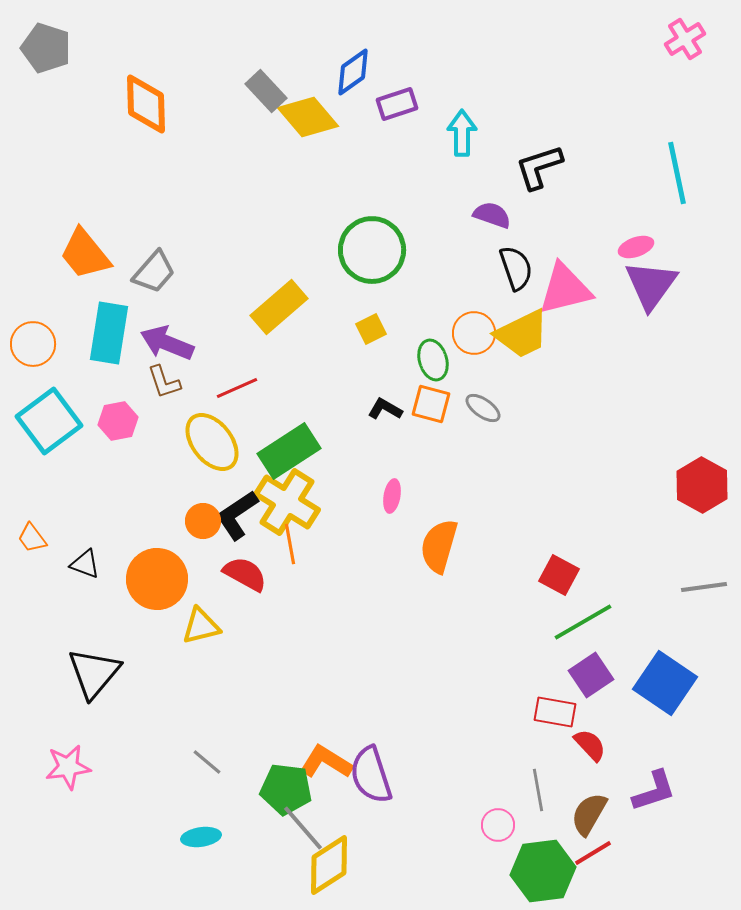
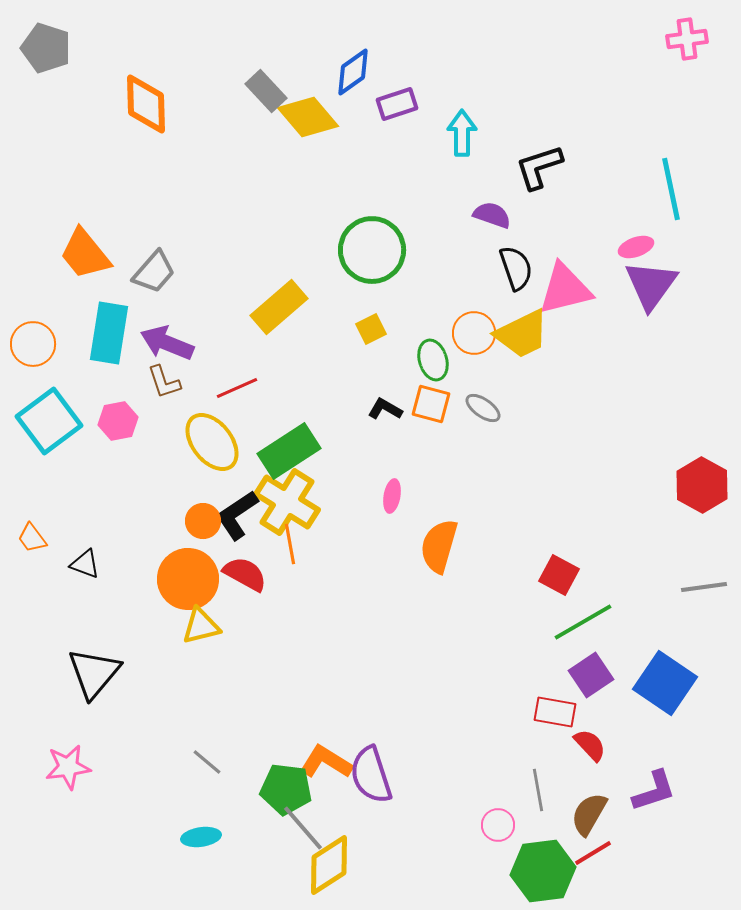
pink cross at (685, 39): moved 2 px right; rotated 24 degrees clockwise
cyan line at (677, 173): moved 6 px left, 16 px down
orange circle at (157, 579): moved 31 px right
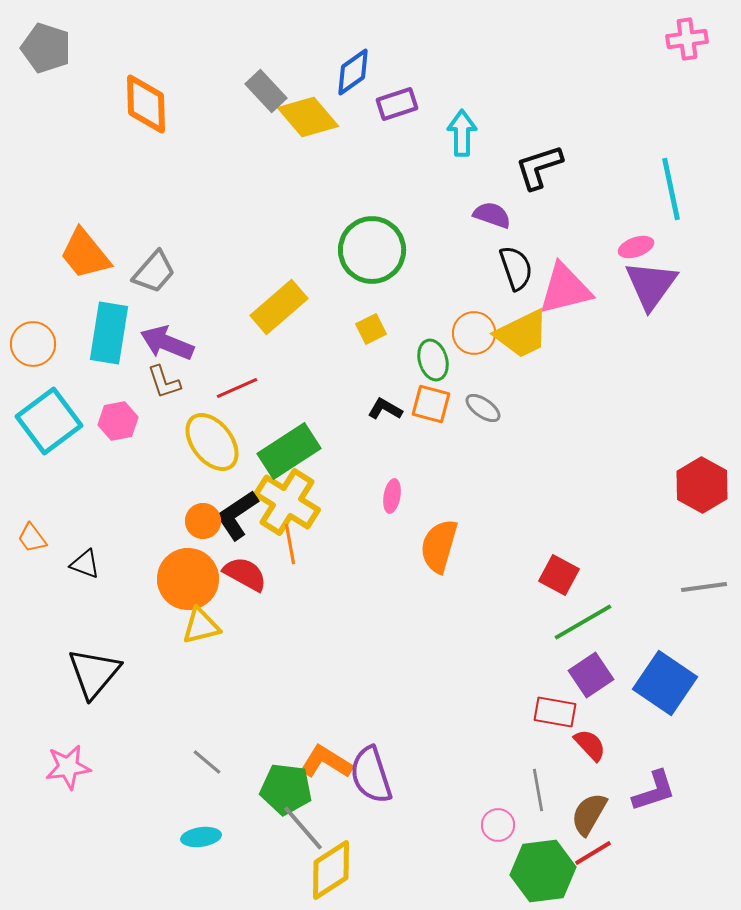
yellow diamond at (329, 865): moved 2 px right, 5 px down
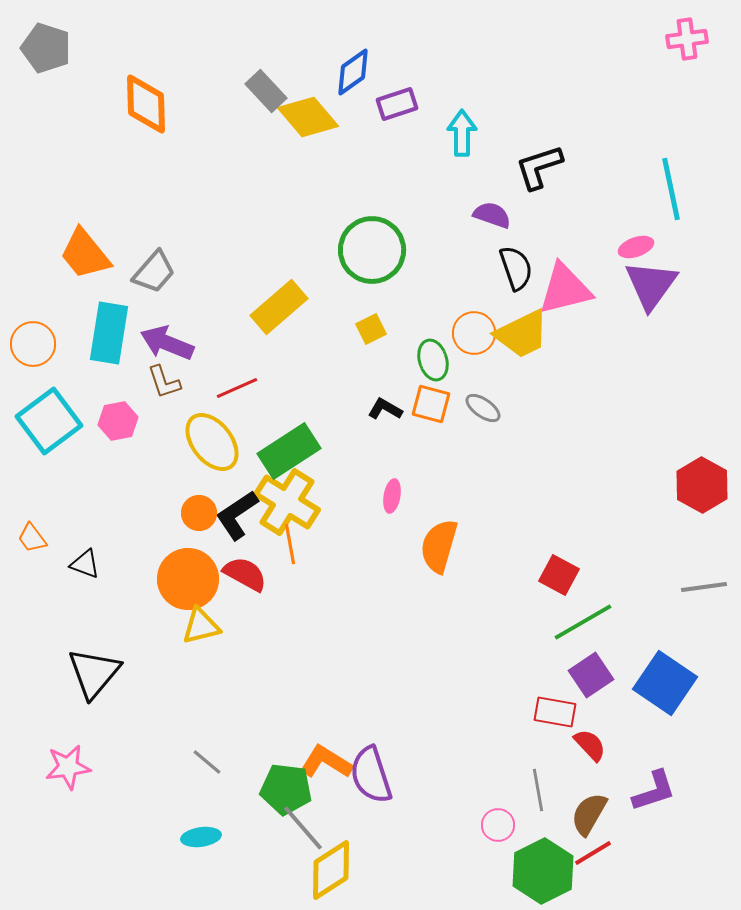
orange circle at (203, 521): moved 4 px left, 8 px up
green hexagon at (543, 871): rotated 20 degrees counterclockwise
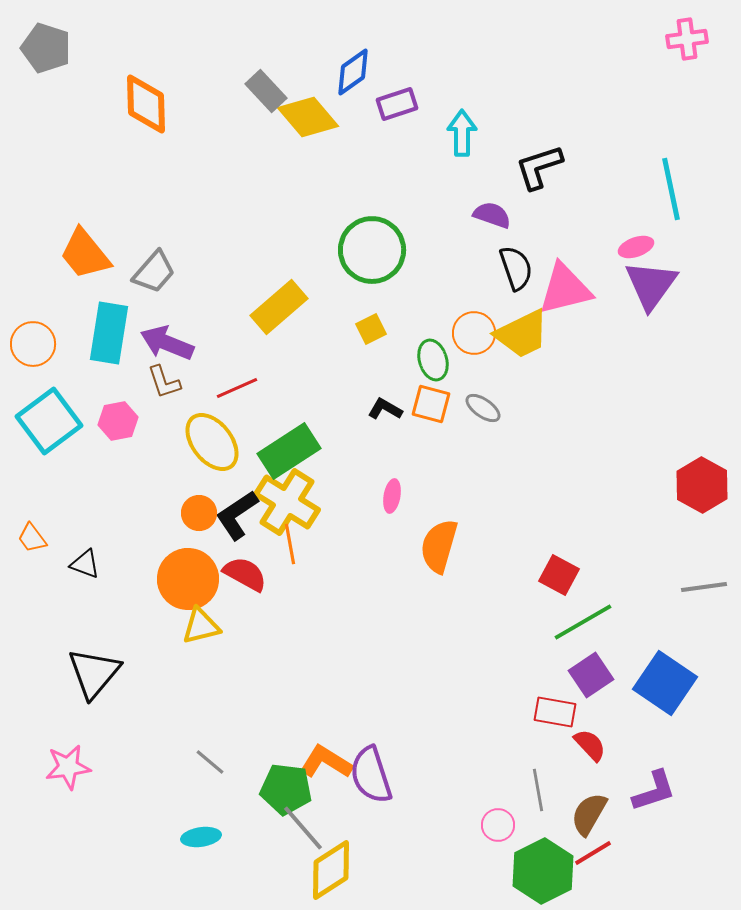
gray line at (207, 762): moved 3 px right
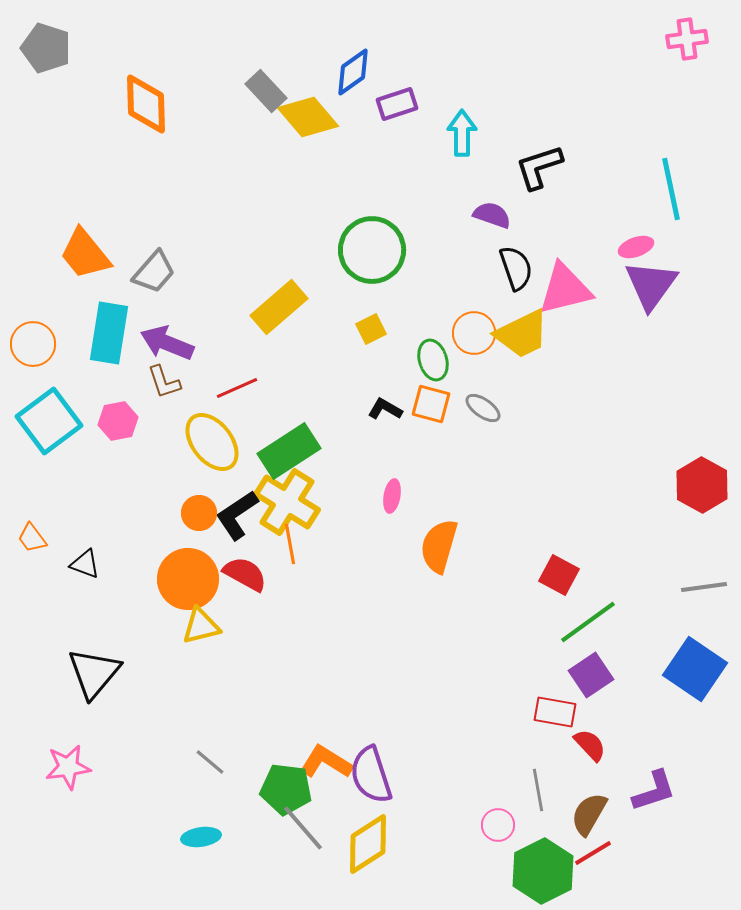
green line at (583, 622): moved 5 px right; rotated 6 degrees counterclockwise
blue square at (665, 683): moved 30 px right, 14 px up
yellow diamond at (331, 870): moved 37 px right, 26 px up
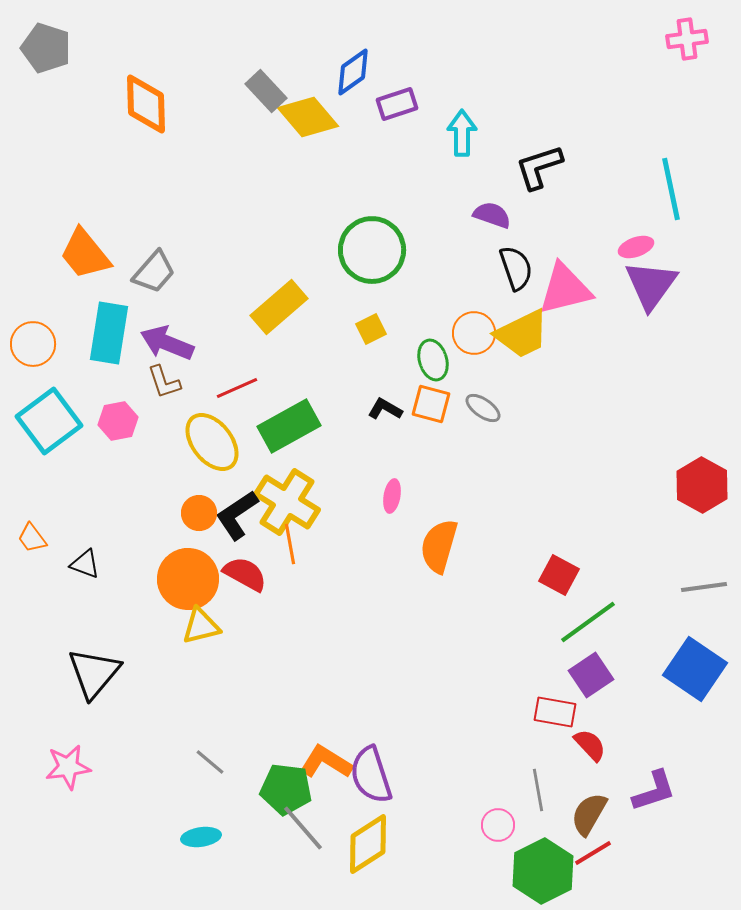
green rectangle at (289, 451): moved 25 px up; rotated 4 degrees clockwise
